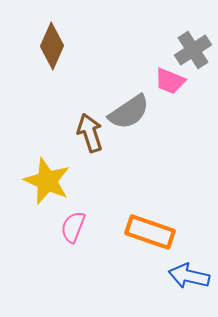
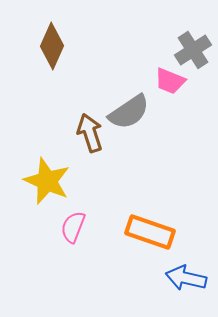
blue arrow: moved 3 px left, 2 px down
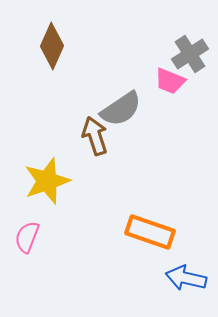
gray cross: moved 3 px left, 4 px down
gray semicircle: moved 8 px left, 3 px up
brown arrow: moved 5 px right, 3 px down
yellow star: rotated 30 degrees clockwise
pink semicircle: moved 46 px left, 10 px down
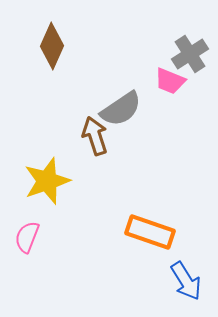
blue arrow: moved 3 px down; rotated 135 degrees counterclockwise
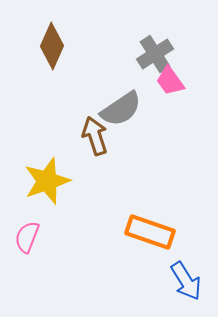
gray cross: moved 35 px left
pink trapezoid: rotated 32 degrees clockwise
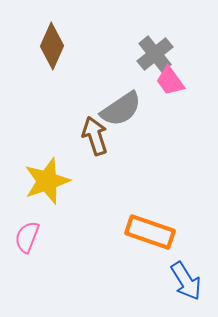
gray cross: rotated 6 degrees counterclockwise
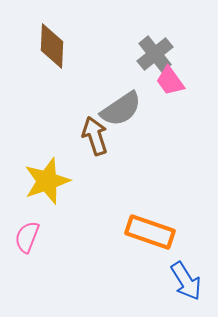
brown diamond: rotated 21 degrees counterclockwise
